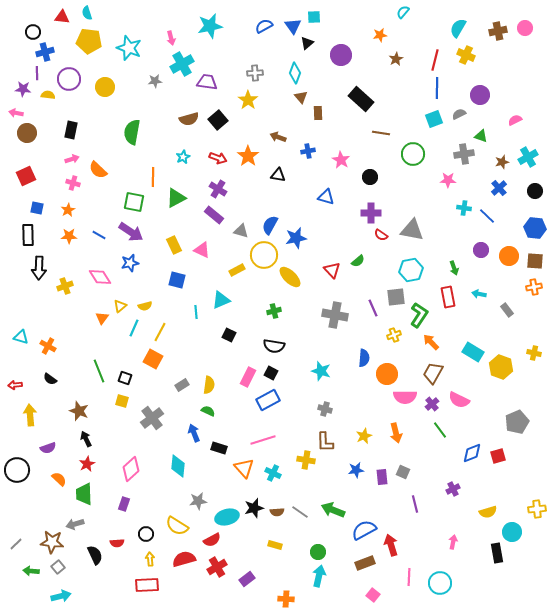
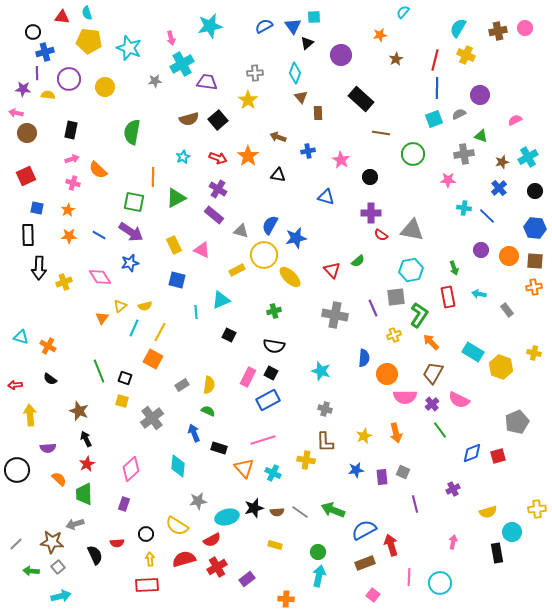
yellow cross at (65, 286): moved 1 px left, 4 px up
purple semicircle at (48, 448): rotated 14 degrees clockwise
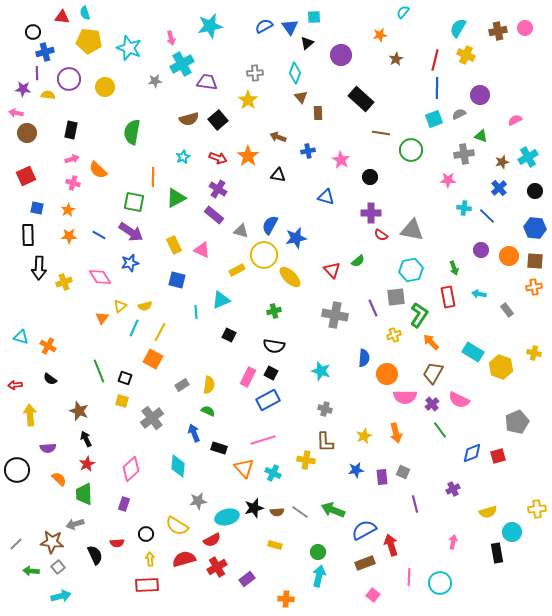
cyan semicircle at (87, 13): moved 2 px left
blue triangle at (293, 26): moved 3 px left, 1 px down
green circle at (413, 154): moved 2 px left, 4 px up
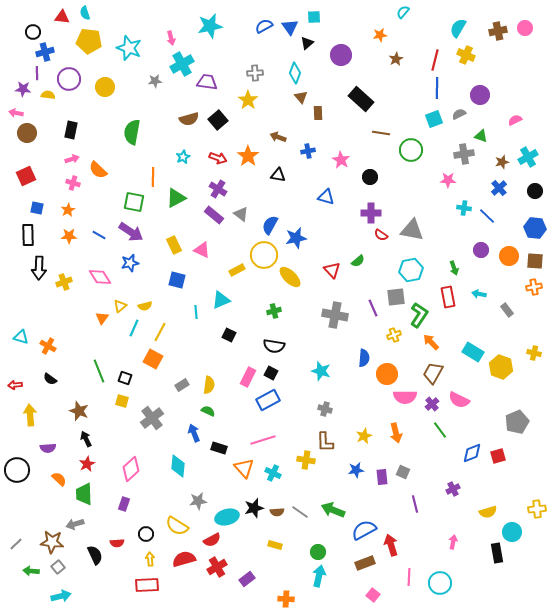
gray triangle at (241, 231): moved 17 px up; rotated 21 degrees clockwise
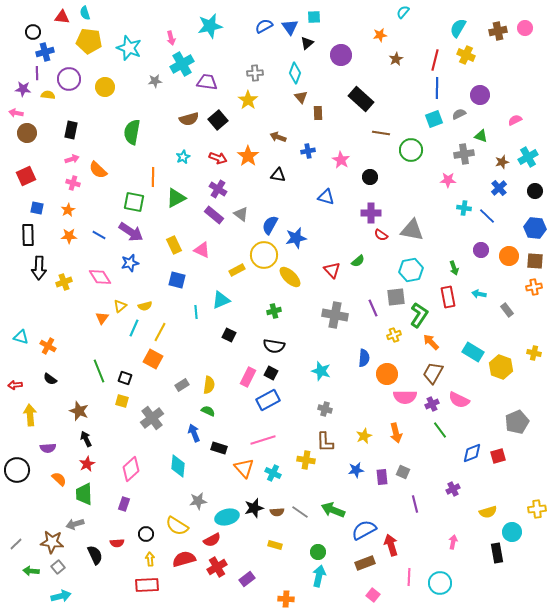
purple cross at (432, 404): rotated 16 degrees clockwise
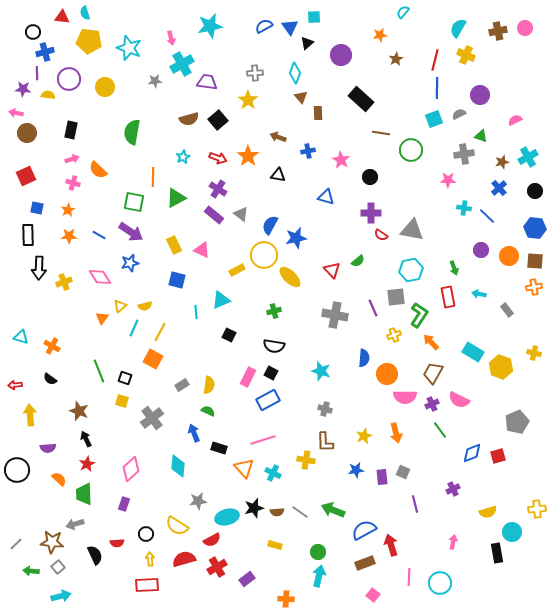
orange cross at (48, 346): moved 4 px right
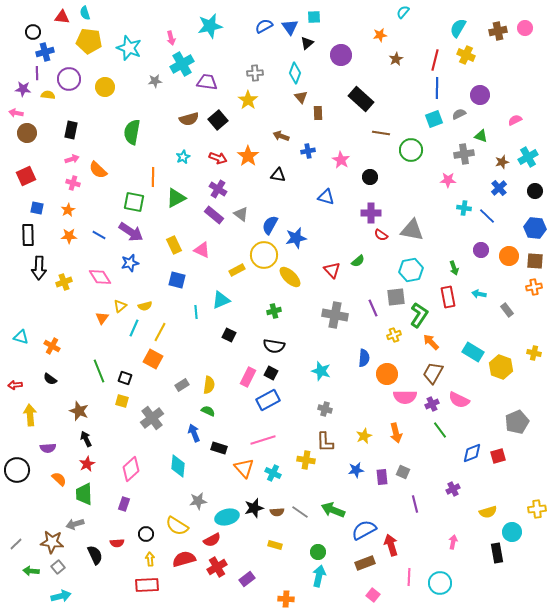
brown arrow at (278, 137): moved 3 px right, 1 px up
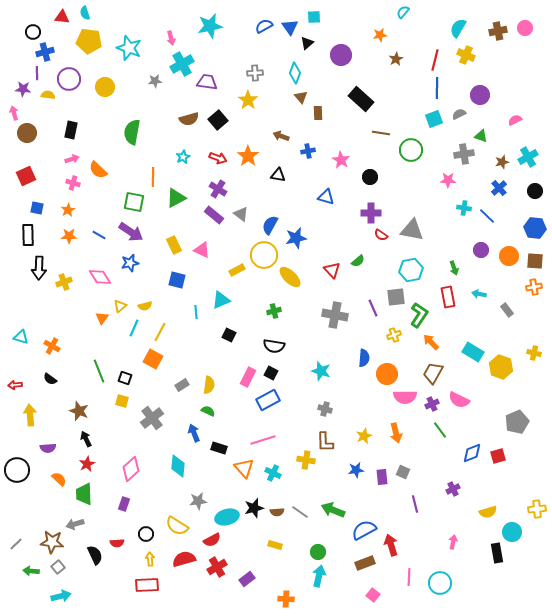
pink arrow at (16, 113): moved 2 px left; rotated 64 degrees clockwise
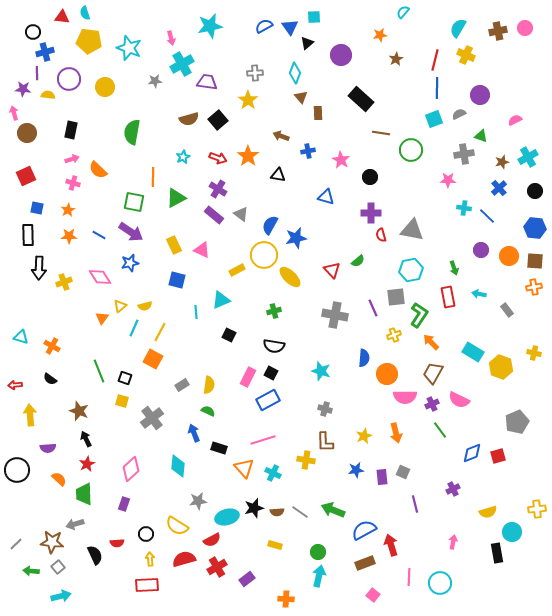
red semicircle at (381, 235): rotated 40 degrees clockwise
